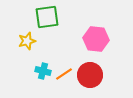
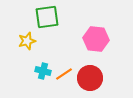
red circle: moved 3 px down
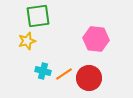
green square: moved 9 px left, 1 px up
red circle: moved 1 px left
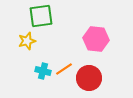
green square: moved 3 px right
orange line: moved 5 px up
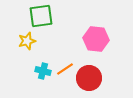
orange line: moved 1 px right
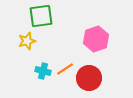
pink hexagon: rotated 25 degrees counterclockwise
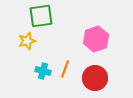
orange line: rotated 36 degrees counterclockwise
red circle: moved 6 px right
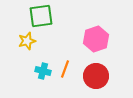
red circle: moved 1 px right, 2 px up
